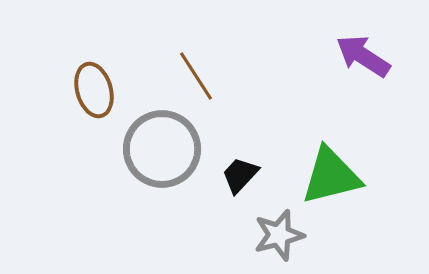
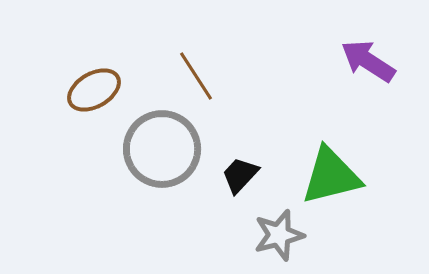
purple arrow: moved 5 px right, 5 px down
brown ellipse: rotated 76 degrees clockwise
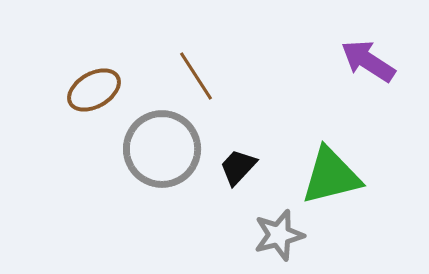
black trapezoid: moved 2 px left, 8 px up
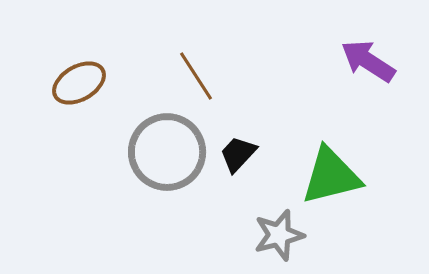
brown ellipse: moved 15 px left, 7 px up
gray circle: moved 5 px right, 3 px down
black trapezoid: moved 13 px up
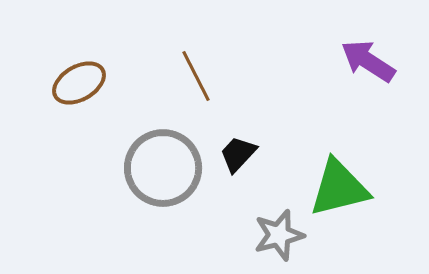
brown line: rotated 6 degrees clockwise
gray circle: moved 4 px left, 16 px down
green triangle: moved 8 px right, 12 px down
